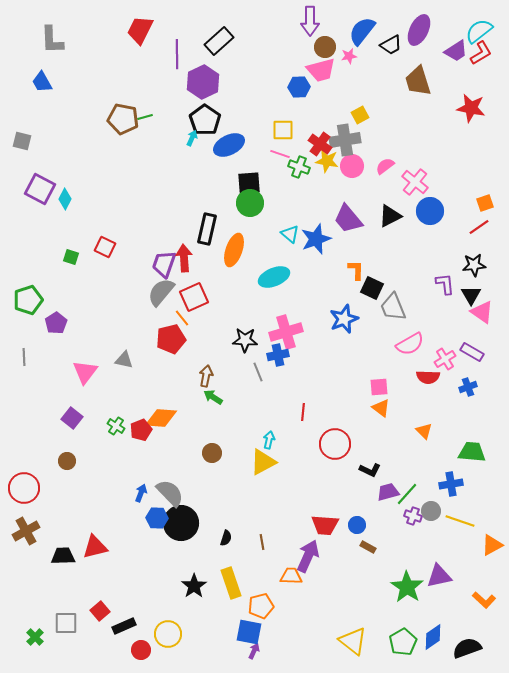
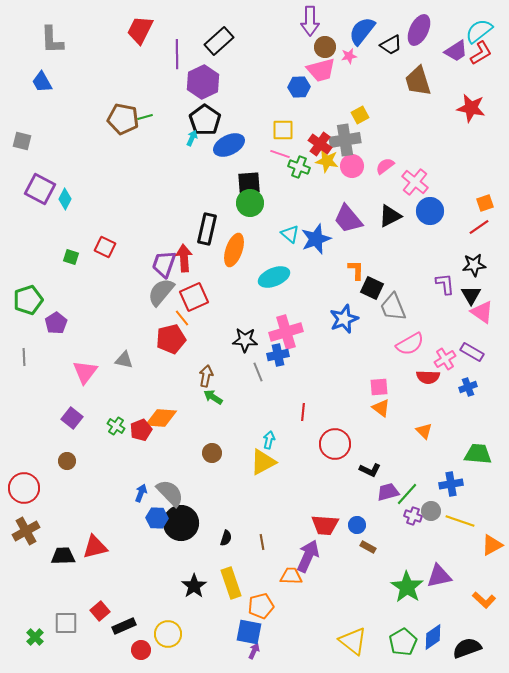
green trapezoid at (472, 452): moved 6 px right, 2 px down
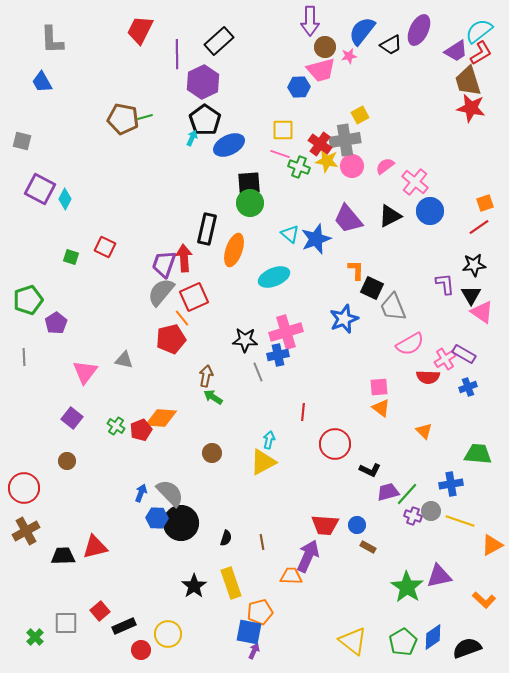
brown trapezoid at (418, 81): moved 50 px right
purple rectangle at (472, 352): moved 8 px left, 2 px down
orange pentagon at (261, 606): moved 1 px left, 6 px down
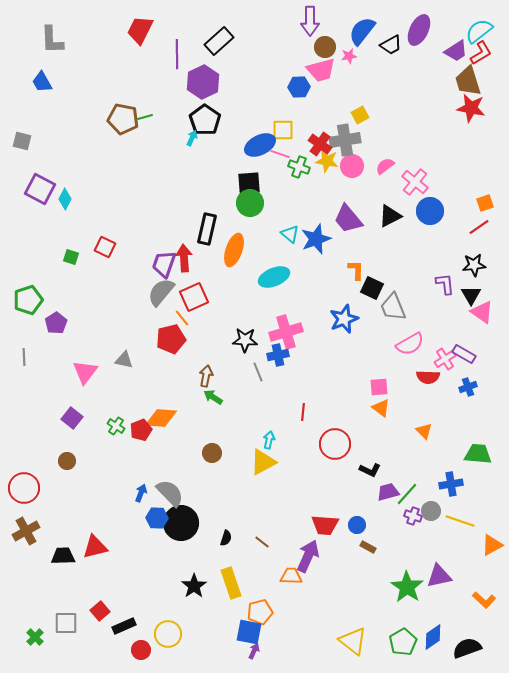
blue ellipse at (229, 145): moved 31 px right
brown line at (262, 542): rotated 42 degrees counterclockwise
